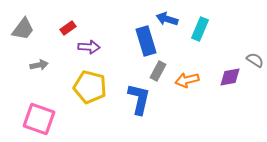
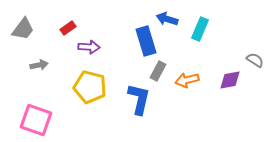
purple diamond: moved 3 px down
pink square: moved 3 px left, 1 px down
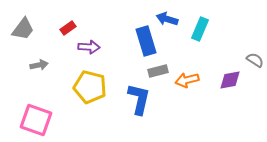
gray rectangle: rotated 48 degrees clockwise
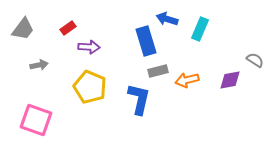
yellow pentagon: rotated 8 degrees clockwise
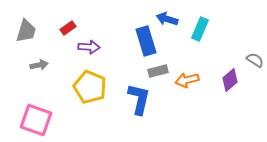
gray trapezoid: moved 3 px right, 2 px down; rotated 20 degrees counterclockwise
purple diamond: rotated 30 degrees counterclockwise
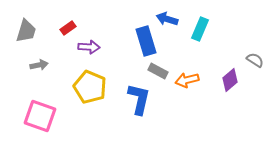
gray rectangle: rotated 42 degrees clockwise
pink square: moved 4 px right, 4 px up
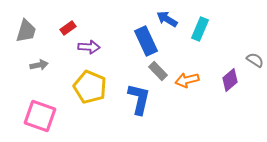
blue arrow: rotated 15 degrees clockwise
blue rectangle: rotated 8 degrees counterclockwise
gray rectangle: rotated 18 degrees clockwise
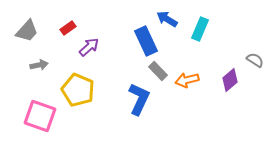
gray trapezoid: moved 1 px right; rotated 25 degrees clockwise
purple arrow: rotated 45 degrees counterclockwise
yellow pentagon: moved 12 px left, 3 px down
blue L-shape: rotated 12 degrees clockwise
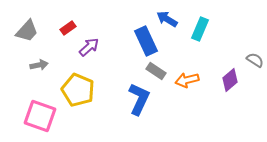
gray rectangle: moved 2 px left; rotated 12 degrees counterclockwise
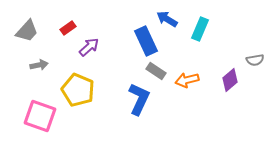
gray semicircle: rotated 138 degrees clockwise
